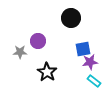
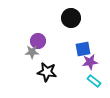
gray star: moved 12 px right
black star: rotated 24 degrees counterclockwise
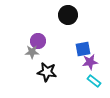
black circle: moved 3 px left, 3 px up
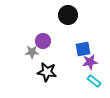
purple circle: moved 5 px right
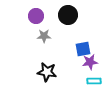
purple circle: moved 7 px left, 25 px up
gray star: moved 12 px right, 16 px up
cyan rectangle: rotated 40 degrees counterclockwise
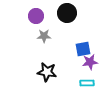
black circle: moved 1 px left, 2 px up
cyan rectangle: moved 7 px left, 2 px down
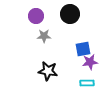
black circle: moved 3 px right, 1 px down
black star: moved 1 px right, 1 px up
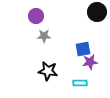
black circle: moved 27 px right, 2 px up
cyan rectangle: moved 7 px left
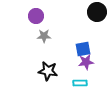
purple star: moved 4 px left
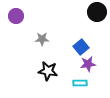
purple circle: moved 20 px left
gray star: moved 2 px left, 3 px down
blue square: moved 2 px left, 2 px up; rotated 28 degrees counterclockwise
purple star: moved 2 px right, 2 px down
